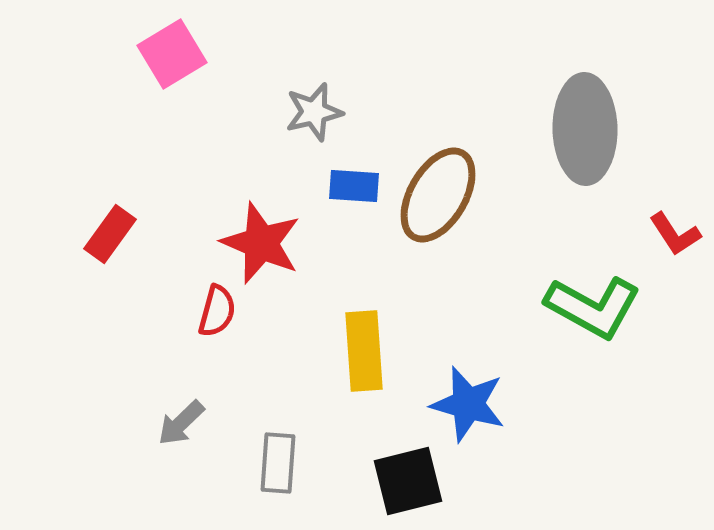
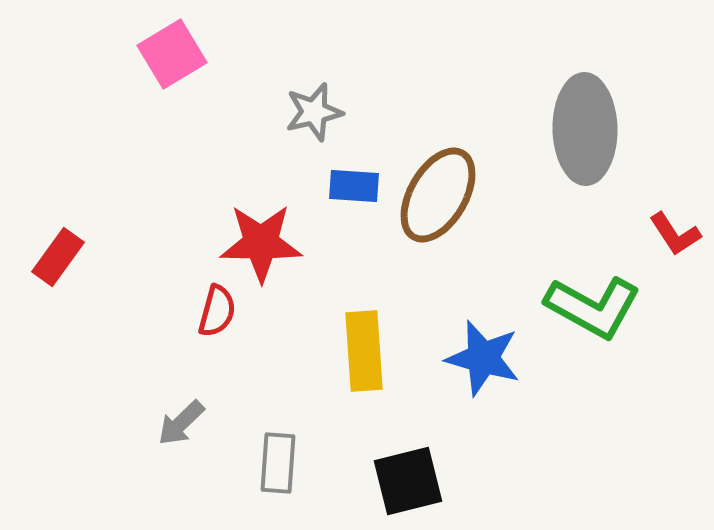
red rectangle: moved 52 px left, 23 px down
red star: rotated 22 degrees counterclockwise
blue star: moved 15 px right, 46 px up
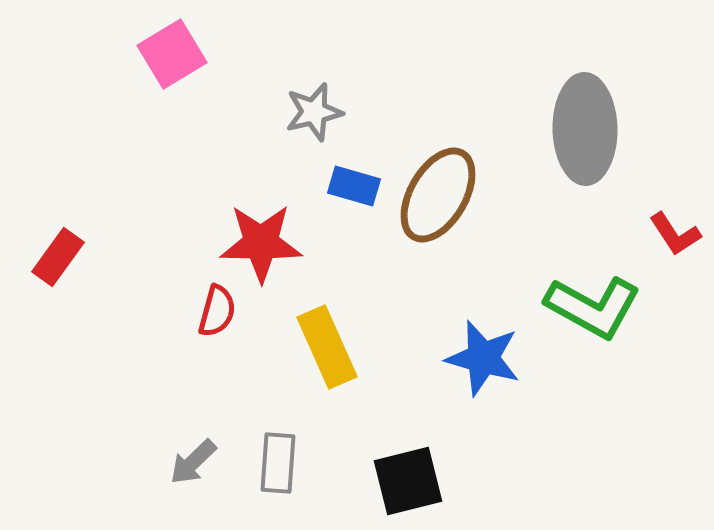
blue rectangle: rotated 12 degrees clockwise
yellow rectangle: moved 37 px left, 4 px up; rotated 20 degrees counterclockwise
gray arrow: moved 12 px right, 39 px down
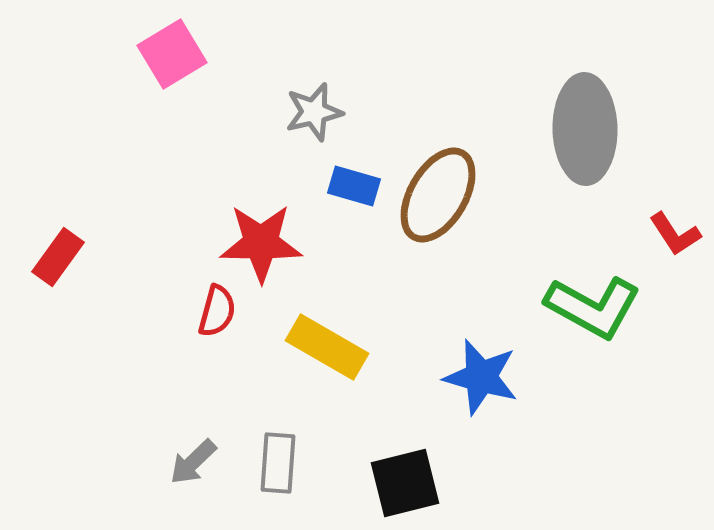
yellow rectangle: rotated 36 degrees counterclockwise
blue star: moved 2 px left, 19 px down
black square: moved 3 px left, 2 px down
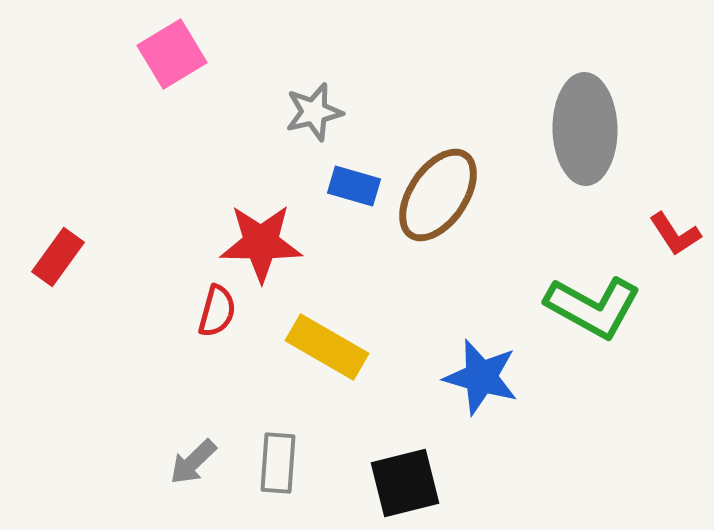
brown ellipse: rotated 4 degrees clockwise
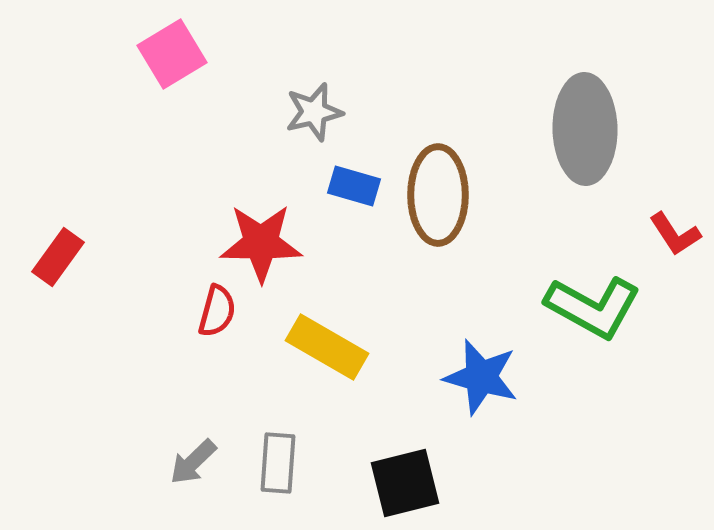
brown ellipse: rotated 34 degrees counterclockwise
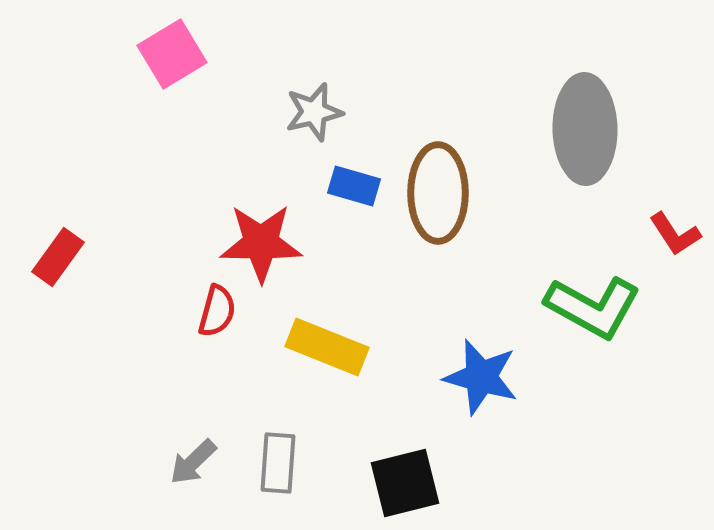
brown ellipse: moved 2 px up
yellow rectangle: rotated 8 degrees counterclockwise
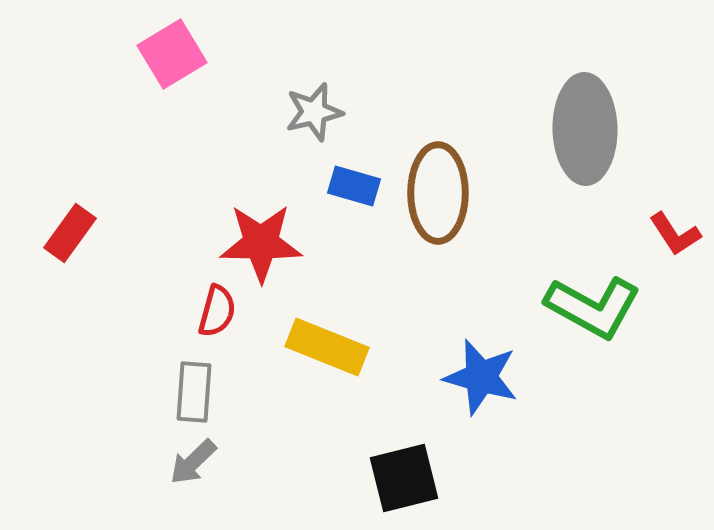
red rectangle: moved 12 px right, 24 px up
gray rectangle: moved 84 px left, 71 px up
black square: moved 1 px left, 5 px up
